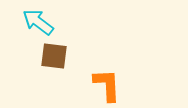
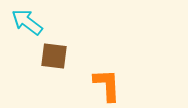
cyan arrow: moved 11 px left
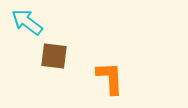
orange L-shape: moved 3 px right, 7 px up
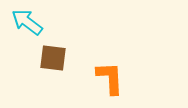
brown square: moved 1 px left, 2 px down
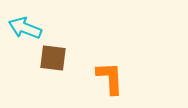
cyan arrow: moved 2 px left, 6 px down; rotated 16 degrees counterclockwise
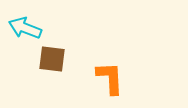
brown square: moved 1 px left, 1 px down
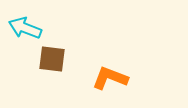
orange L-shape: rotated 66 degrees counterclockwise
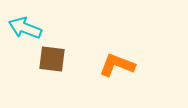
orange L-shape: moved 7 px right, 13 px up
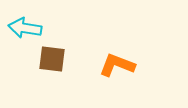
cyan arrow: rotated 12 degrees counterclockwise
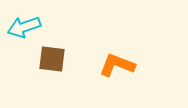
cyan arrow: moved 1 px left, 1 px up; rotated 28 degrees counterclockwise
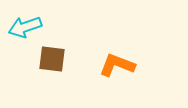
cyan arrow: moved 1 px right
